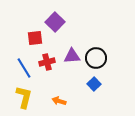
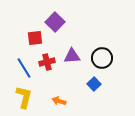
black circle: moved 6 px right
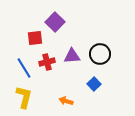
black circle: moved 2 px left, 4 px up
orange arrow: moved 7 px right
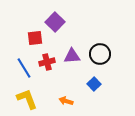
yellow L-shape: moved 3 px right, 2 px down; rotated 35 degrees counterclockwise
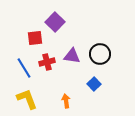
purple triangle: rotated 12 degrees clockwise
orange arrow: rotated 64 degrees clockwise
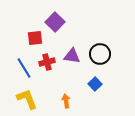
blue square: moved 1 px right
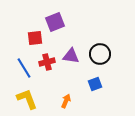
purple square: rotated 24 degrees clockwise
purple triangle: moved 1 px left
blue square: rotated 24 degrees clockwise
orange arrow: rotated 32 degrees clockwise
